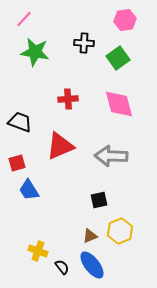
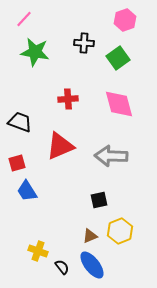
pink hexagon: rotated 10 degrees counterclockwise
blue trapezoid: moved 2 px left, 1 px down
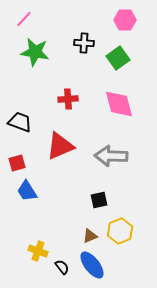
pink hexagon: rotated 20 degrees clockwise
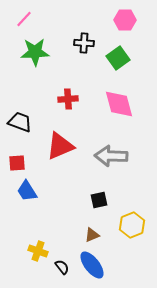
green star: rotated 12 degrees counterclockwise
red square: rotated 12 degrees clockwise
yellow hexagon: moved 12 px right, 6 px up
brown triangle: moved 2 px right, 1 px up
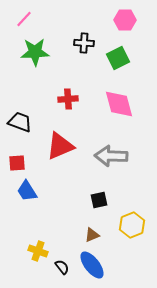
green square: rotated 10 degrees clockwise
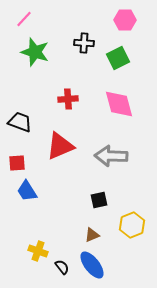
green star: rotated 20 degrees clockwise
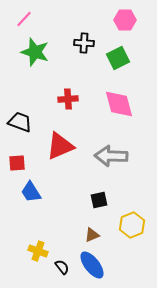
blue trapezoid: moved 4 px right, 1 px down
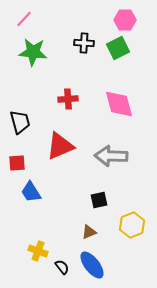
green star: moved 2 px left; rotated 12 degrees counterclockwise
green square: moved 10 px up
black trapezoid: rotated 55 degrees clockwise
brown triangle: moved 3 px left, 3 px up
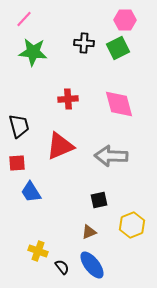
black trapezoid: moved 1 px left, 4 px down
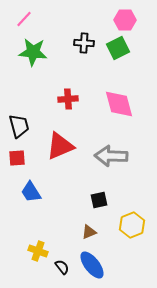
red square: moved 5 px up
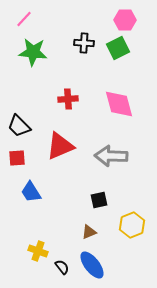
black trapezoid: rotated 150 degrees clockwise
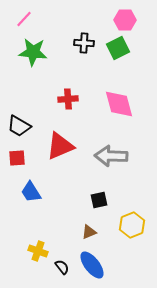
black trapezoid: rotated 15 degrees counterclockwise
